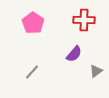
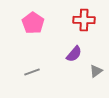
gray line: rotated 28 degrees clockwise
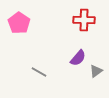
pink pentagon: moved 14 px left
purple semicircle: moved 4 px right, 4 px down
gray line: moved 7 px right; rotated 49 degrees clockwise
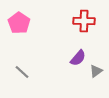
red cross: moved 1 px down
gray line: moved 17 px left; rotated 14 degrees clockwise
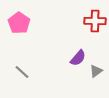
red cross: moved 11 px right
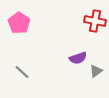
red cross: rotated 10 degrees clockwise
purple semicircle: rotated 30 degrees clockwise
